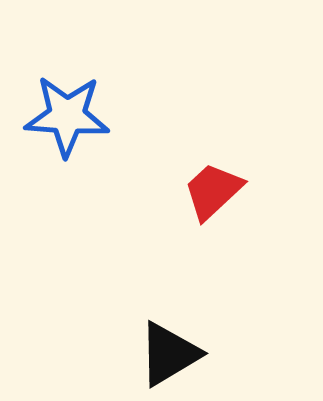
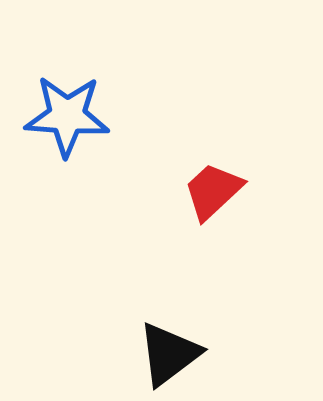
black triangle: rotated 6 degrees counterclockwise
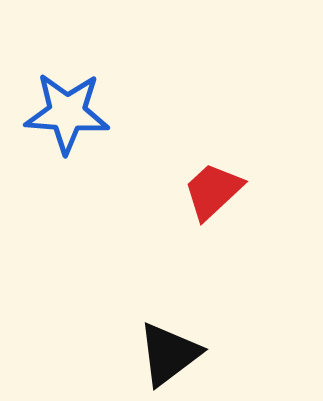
blue star: moved 3 px up
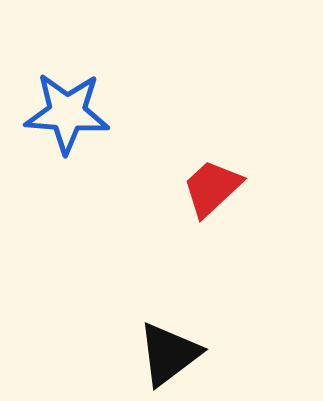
red trapezoid: moved 1 px left, 3 px up
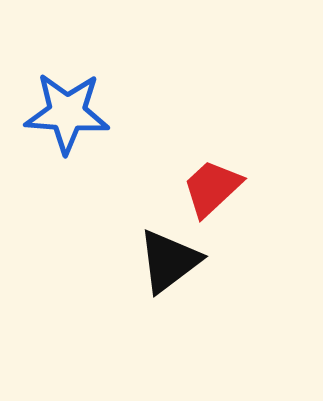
black triangle: moved 93 px up
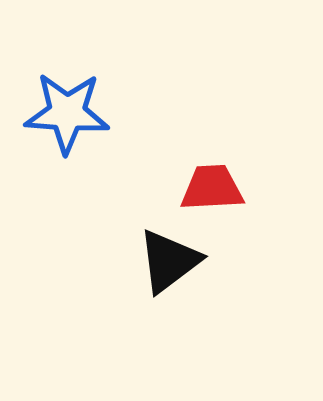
red trapezoid: rotated 40 degrees clockwise
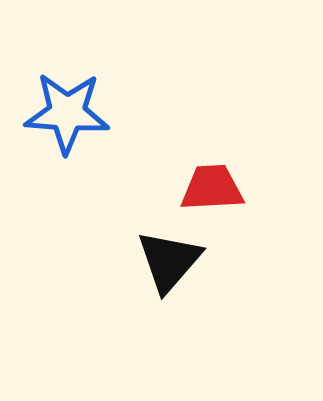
black triangle: rotated 12 degrees counterclockwise
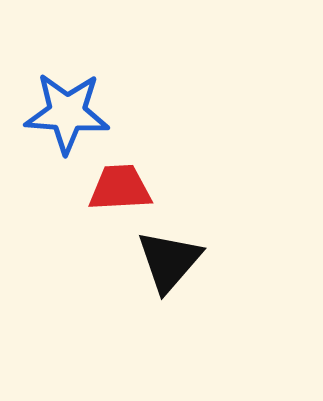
red trapezoid: moved 92 px left
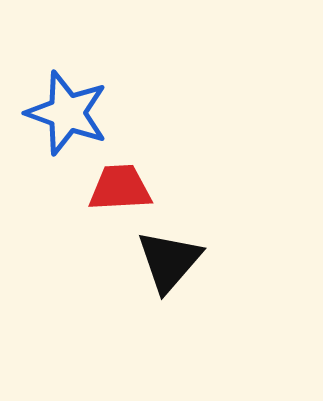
blue star: rotated 16 degrees clockwise
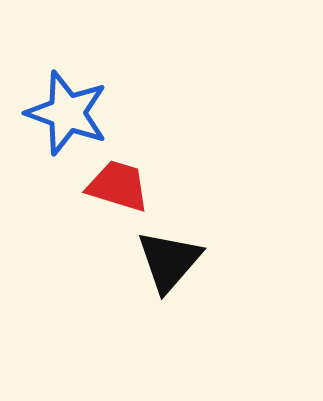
red trapezoid: moved 2 px left, 2 px up; rotated 20 degrees clockwise
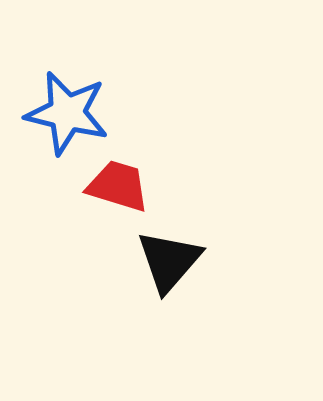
blue star: rotated 6 degrees counterclockwise
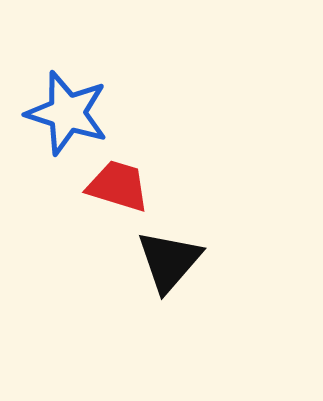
blue star: rotated 4 degrees clockwise
